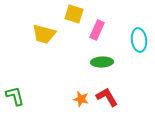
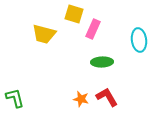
pink rectangle: moved 4 px left, 1 px up
green L-shape: moved 2 px down
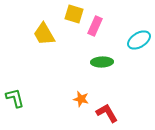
pink rectangle: moved 2 px right, 3 px up
yellow trapezoid: rotated 45 degrees clockwise
cyan ellipse: rotated 65 degrees clockwise
red L-shape: moved 16 px down
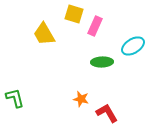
cyan ellipse: moved 6 px left, 6 px down
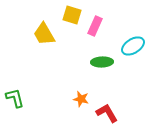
yellow square: moved 2 px left, 1 px down
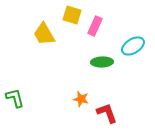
red L-shape: rotated 10 degrees clockwise
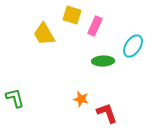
cyan ellipse: rotated 25 degrees counterclockwise
green ellipse: moved 1 px right, 1 px up
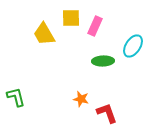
yellow square: moved 1 px left, 3 px down; rotated 18 degrees counterclockwise
green L-shape: moved 1 px right, 1 px up
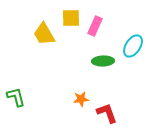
orange star: rotated 21 degrees counterclockwise
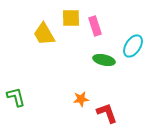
pink rectangle: rotated 42 degrees counterclockwise
green ellipse: moved 1 px right, 1 px up; rotated 15 degrees clockwise
